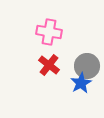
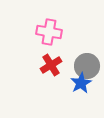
red cross: moved 2 px right; rotated 20 degrees clockwise
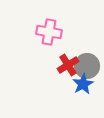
red cross: moved 17 px right
blue star: moved 2 px right, 1 px down
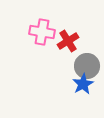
pink cross: moved 7 px left
red cross: moved 24 px up
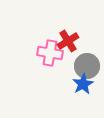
pink cross: moved 8 px right, 21 px down
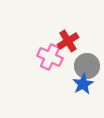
pink cross: moved 4 px down; rotated 15 degrees clockwise
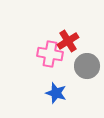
pink cross: moved 3 px up; rotated 15 degrees counterclockwise
blue star: moved 27 px left, 9 px down; rotated 25 degrees counterclockwise
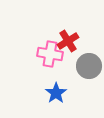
gray circle: moved 2 px right
blue star: rotated 20 degrees clockwise
